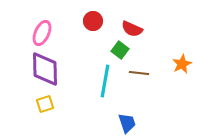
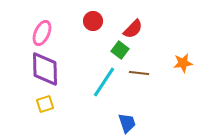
red semicircle: moved 1 px right; rotated 70 degrees counterclockwise
orange star: moved 1 px right, 1 px up; rotated 18 degrees clockwise
cyan line: moved 1 px left, 1 px down; rotated 24 degrees clockwise
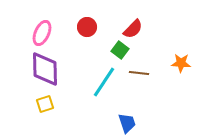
red circle: moved 6 px left, 6 px down
orange star: moved 2 px left; rotated 12 degrees clockwise
